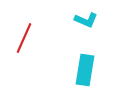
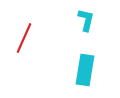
cyan L-shape: rotated 100 degrees counterclockwise
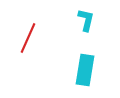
red line: moved 4 px right
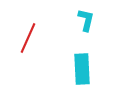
cyan rectangle: moved 3 px left, 1 px up; rotated 12 degrees counterclockwise
